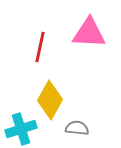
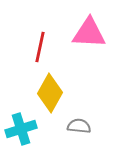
yellow diamond: moved 7 px up
gray semicircle: moved 2 px right, 2 px up
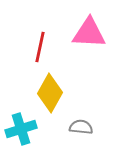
gray semicircle: moved 2 px right, 1 px down
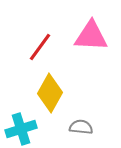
pink triangle: moved 2 px right, 3 px down
red line: rotated 24 degrees clockwise
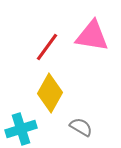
pink triangle: moved 1 px right; rotated 6 degrees clockwise
red line: moved 7 px right
gray semicircle: rotated 25 degrees clockwise
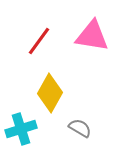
red line: moved 8 px left, 6 px up
gray semicircle: moved 1 px left, 1 px down
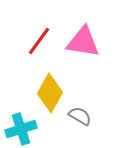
pink triangle: moved 9 px left, 6 px down
gray semicircle: moved 12 px up
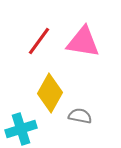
gray semicircle: rotated 20 degrees counterclockwise
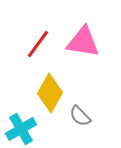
red line: moved 1 px left, 3 px down
gray semicircle: rotated 145 degrees counterclockwise
cyan cross: rotated 12 degrees counterclockwise
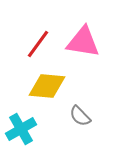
yellow diamond: moved 3 px left, 7 px up; rotated 66 degrees clockwise
